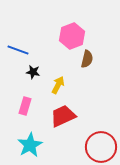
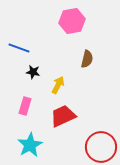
pink hexagon: moved 15 px up; rotated 10 degrees clockwise
blue line: moved 1 px right, 2 px up
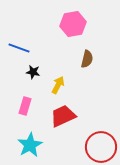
pink hexagon: moved 1 px right, 3 px down
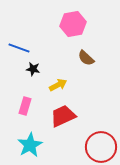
brown semicircle: moved 1 px left, 1 px up; rotated 120 degrees clockwise
black star: moved 3 px up
yellow arrow: rotated 36 degrees clockwise
